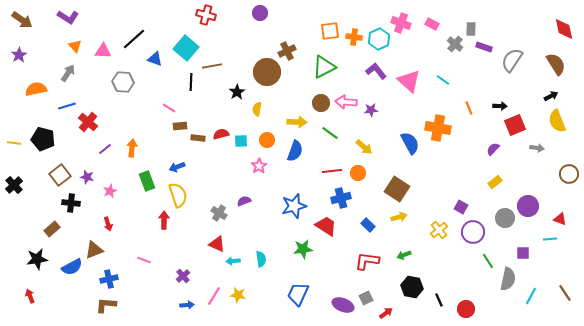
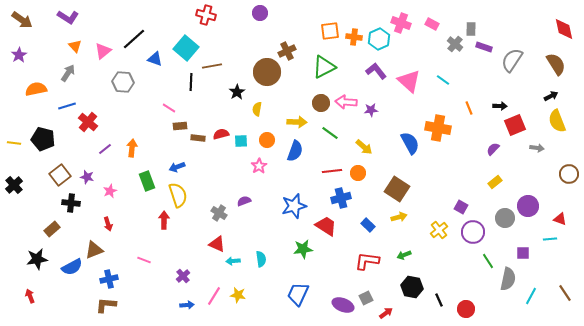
pink triangle at (103, 51): rotated 42 degrees counterclockwise
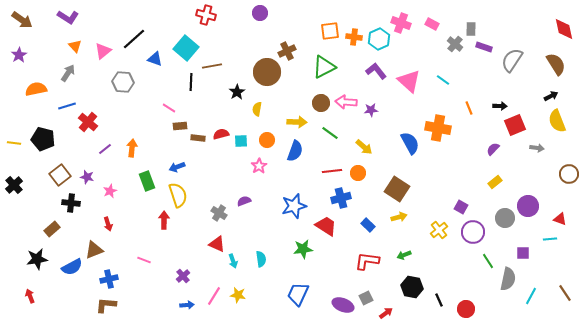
cyan arrow at (233, 261): rotated 104 degrees counterclockwise
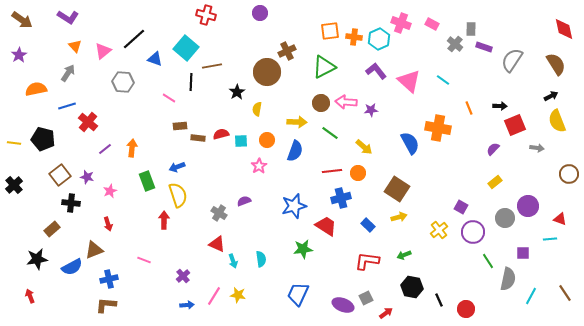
pink line at (169, 108): moved 10 px up
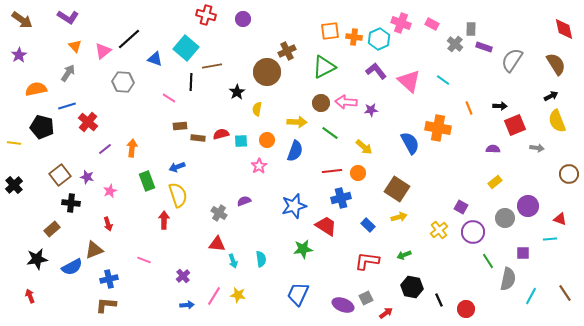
purple circle at (260, 13): moved 17 px left, 6 px down
black line at (134, 39): moved 5 px left
black pentagon at (43, 139): moved 1 px left, 12 px up
purple semicircle at (493, 149): rotated 48 degrees clockwise
red triangle at (217, 244): rotated 18 degrees counterclockwise
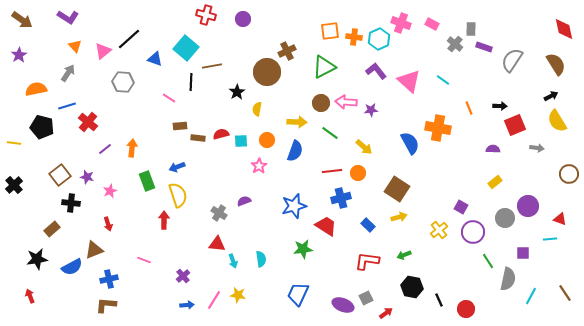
yellow semicircle at (557, 121): rotated 10 degrees counterclockwise
pink line at (214, 296): moved 4 px down
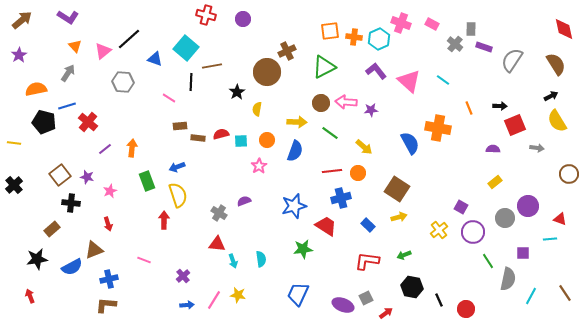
brown arrow at (22, 20): rotated 75 degrees counterclockwise
black pentagon at (42, 127): moved 2 px right, 5 px up
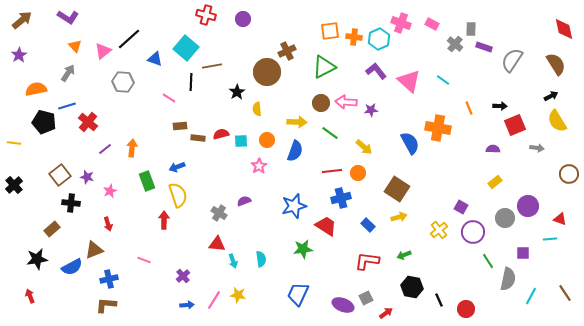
yellow semicircle at (257, 109): rotated 16 degrees counterclockwise
